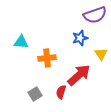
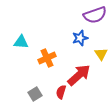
orange cross: rotated 18 degrees counterclockwise
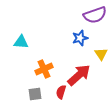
orange cross: moved 3 px left, 11 px down
gray square: rotated 24 degrees clockwise
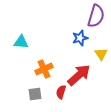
purple semicircle: moved 1 px right, 1 px down; rotated 55 degrees counterclockwise
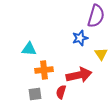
cyan triangle: moved 8 px right, 7 px down
orange cross: moved 1 px down; rotated 18 degrees clockwise
red arrow: rotated 30 degrees clockwise
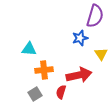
purple semicircle: moved 1 px left
gray square: rotated 24 degrees counterclockwise
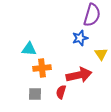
purple semicircle: moved 3 px left, 1 px up
orange cross: moved 2 px left, 2 px up
gray square: rotated 32 degrees clockwise
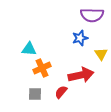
purple semicircle: rotated 75 degrees clockwise
orange cross: rotated 18 degrees counterclockwise
red arrow: moved 2 px right
red semicircle: rotated 24 degrees clockwise
